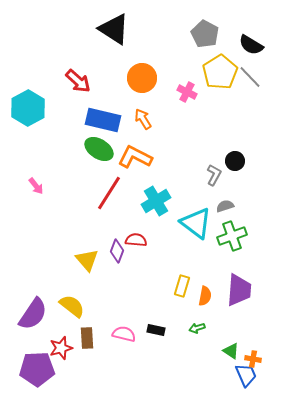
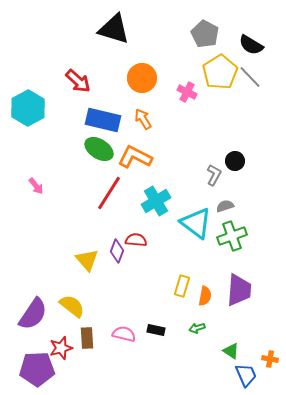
black triangle: rotated 16 degrees counterclockwise
orange cross: moved 17 px right
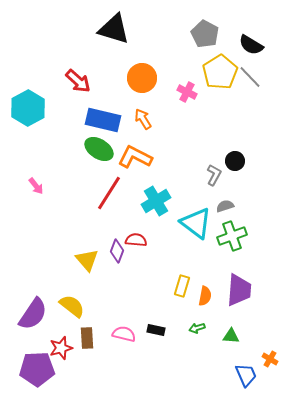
green triangle: moved 15 px up; rotated 30 degrees counterclockwise
orange cross: rotated 21 degrees clockwise
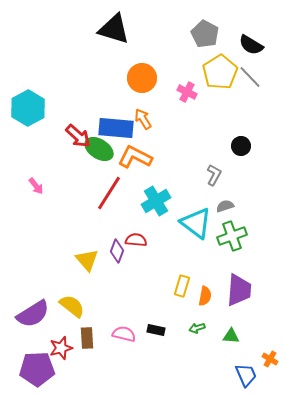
red arrow: moved 55 px down
blue rectangle: moved 13 px right, 8 px down; rotated 8 degrees counterclockwise
black circle: moved 6 px right, 15 px up
purple semicircle: rotated 24 degrees clockwise
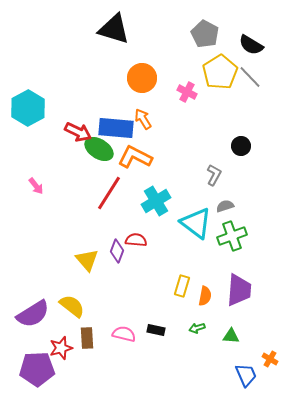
red arrow: moved 4 px up; rotated 16 degrees counterclockwise
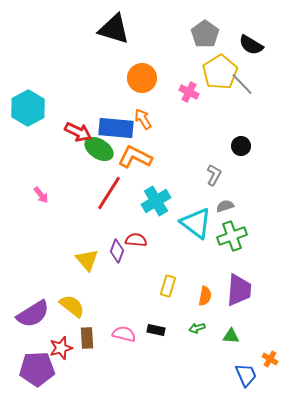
gray pentagon: rotated 8 degrees clockwise
gray line: moved 8 px left, 7 px down
pink cross: moved 2 px right
pink arrow: moved 5 px right, 9 px down
yellow rectangle: moved 14 px left
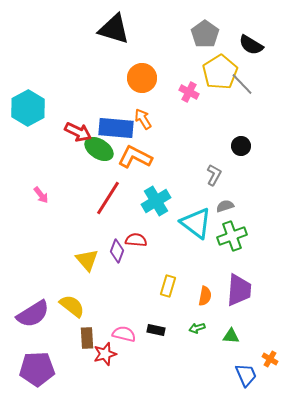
red line: moved 1 px left, 5 px down
red star: moved 44 px right, 6 px down
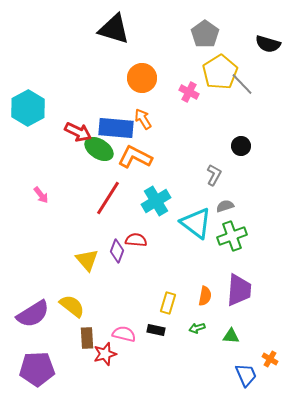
black semicircle: moved 17 px right, 1 px up; rotated 15 degrees counterclockwise
yellow rectangle: moved 17 px down
